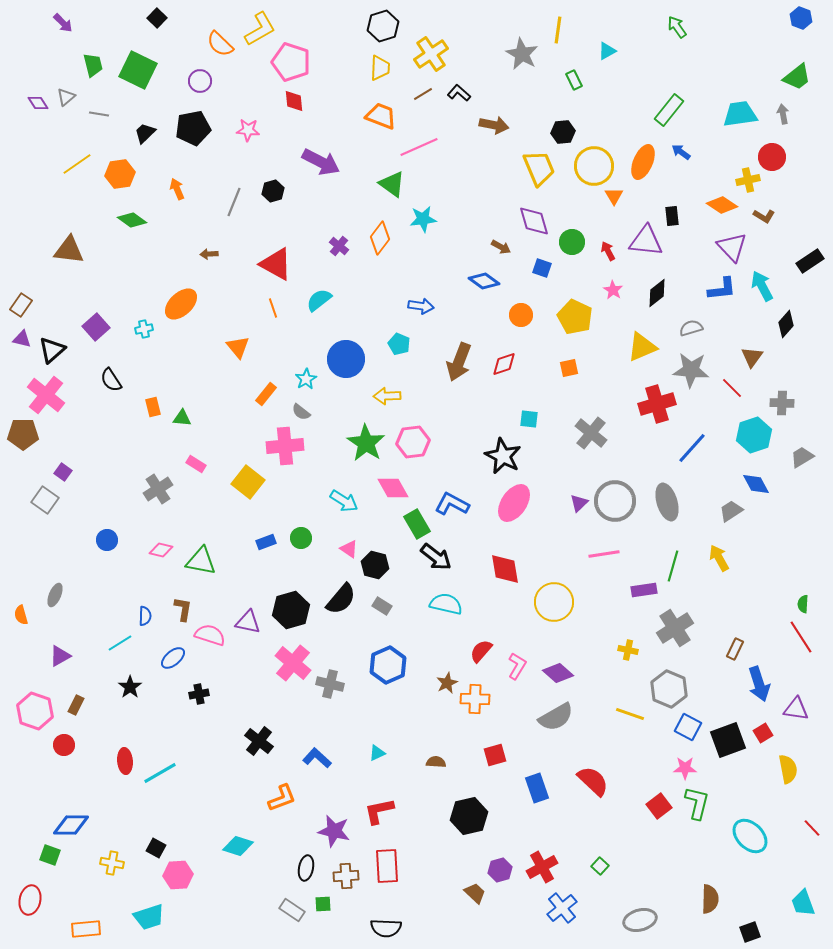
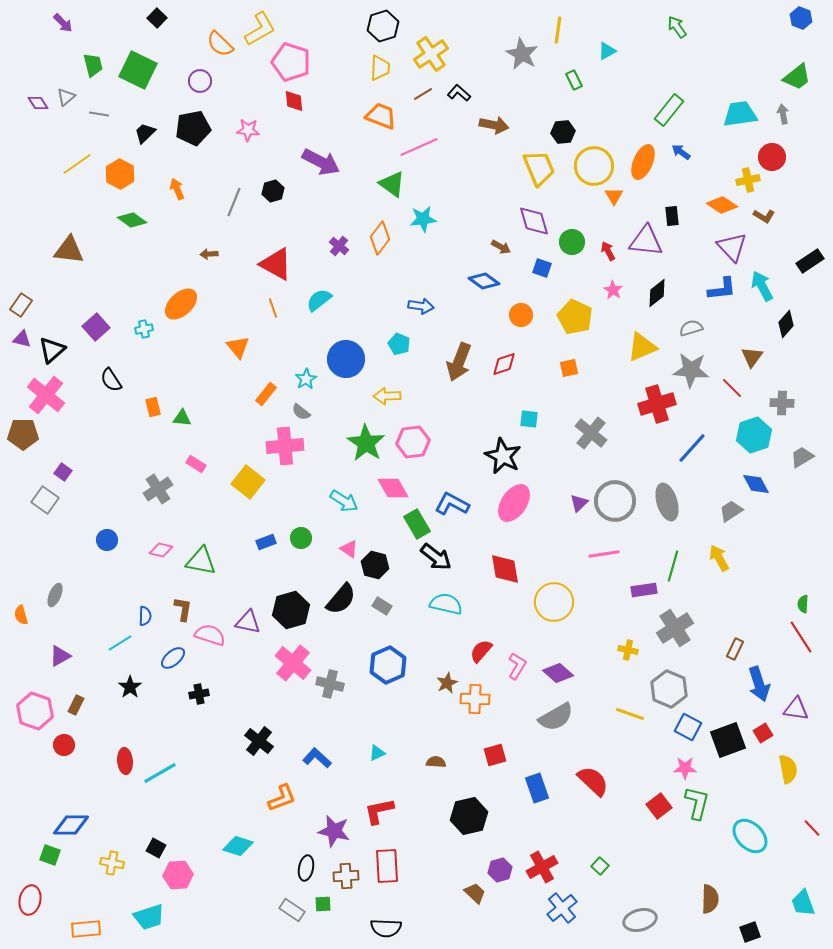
orange hexagon at (120, 174): rotated 24 degrees counterclockwise
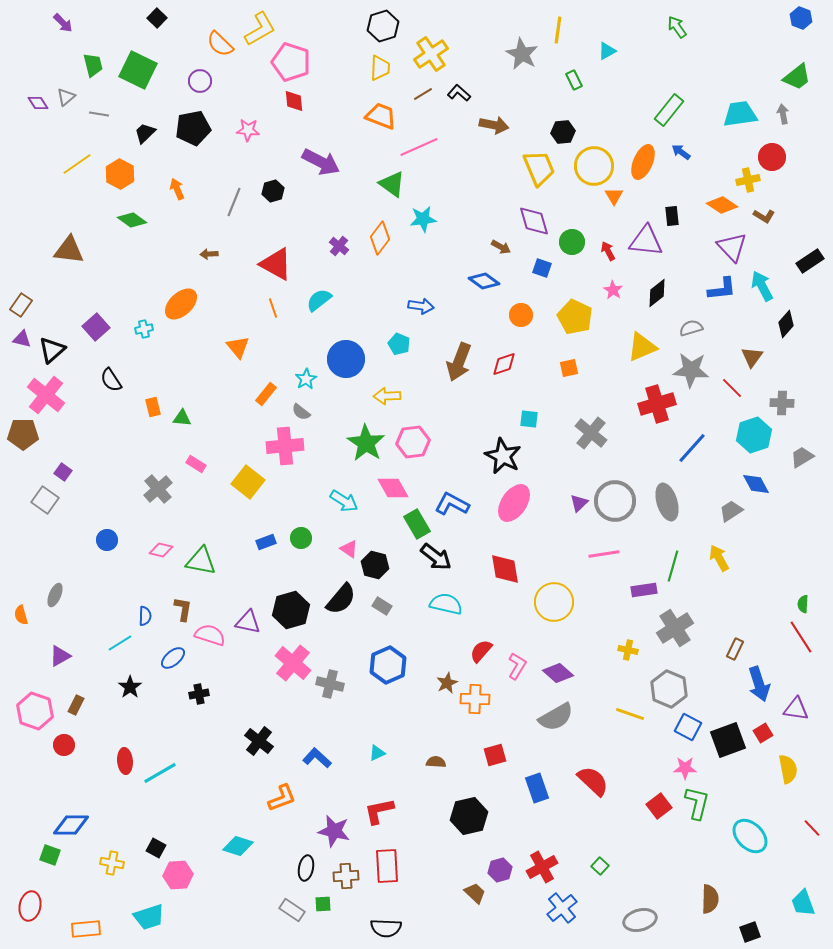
gray cross at (158, 489): rotated 8 degrees counterclockwise
red ellipse at (30, 900): moved 6 px down
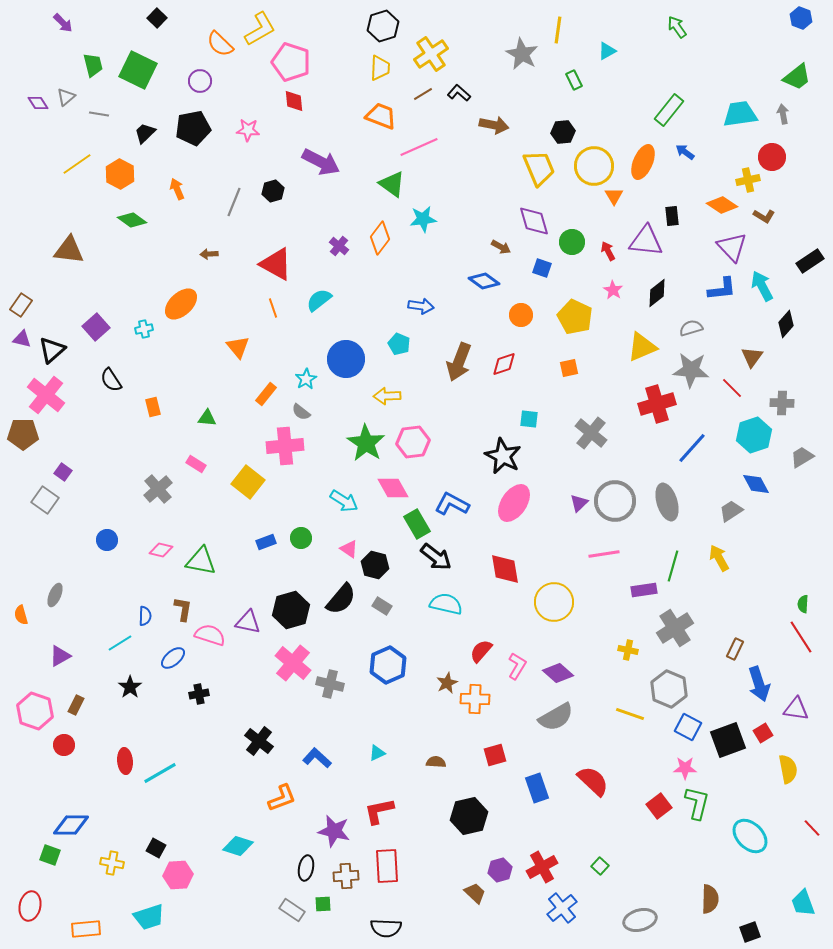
blue arrow at (681, 152): moved 4 px right
green triangle at (182, 418): moved 25 px right
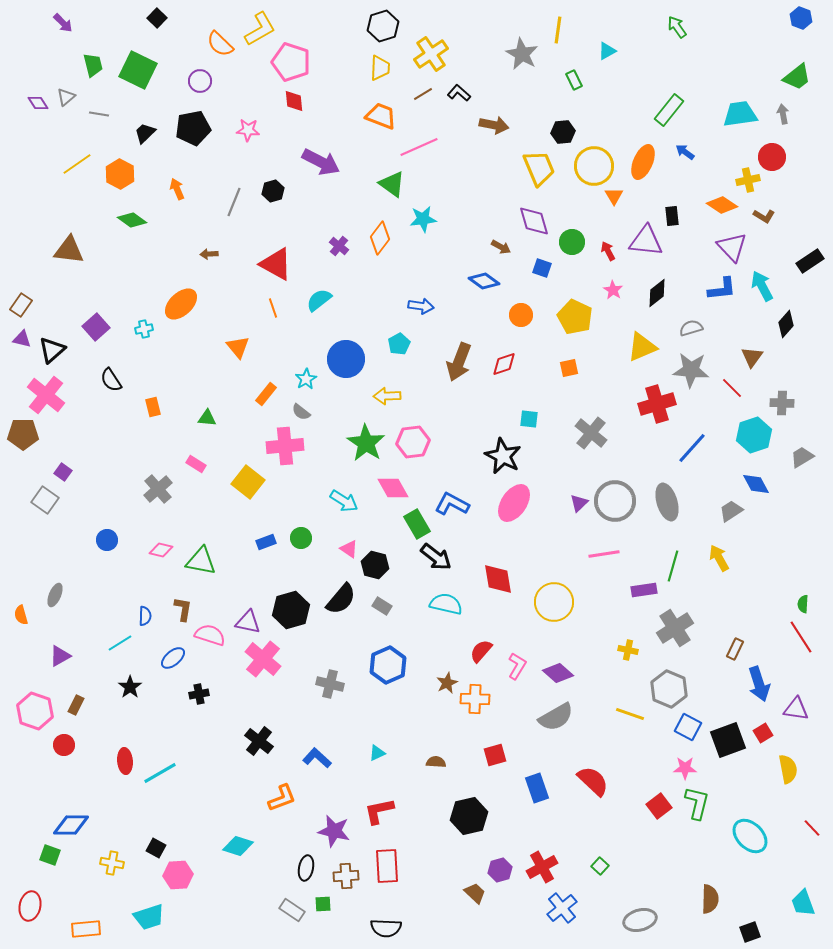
cyan pentagon at (399, 344): rotated 20 degrees clockwise
red diamond at (505, 569): moved 7 px left, 10 px down
pink cross at (293, 663): moved 30 px left, 4 px up
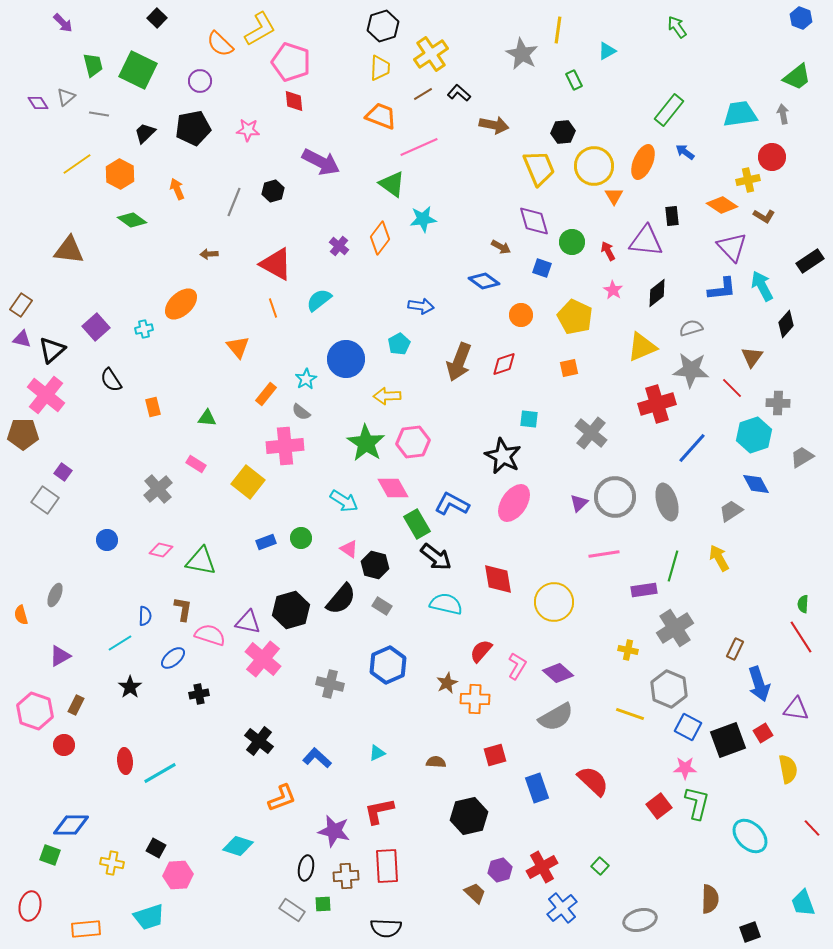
gray cross at (782, 403): moved 4 px left
gray circle at (615, 501): moved 4 px up
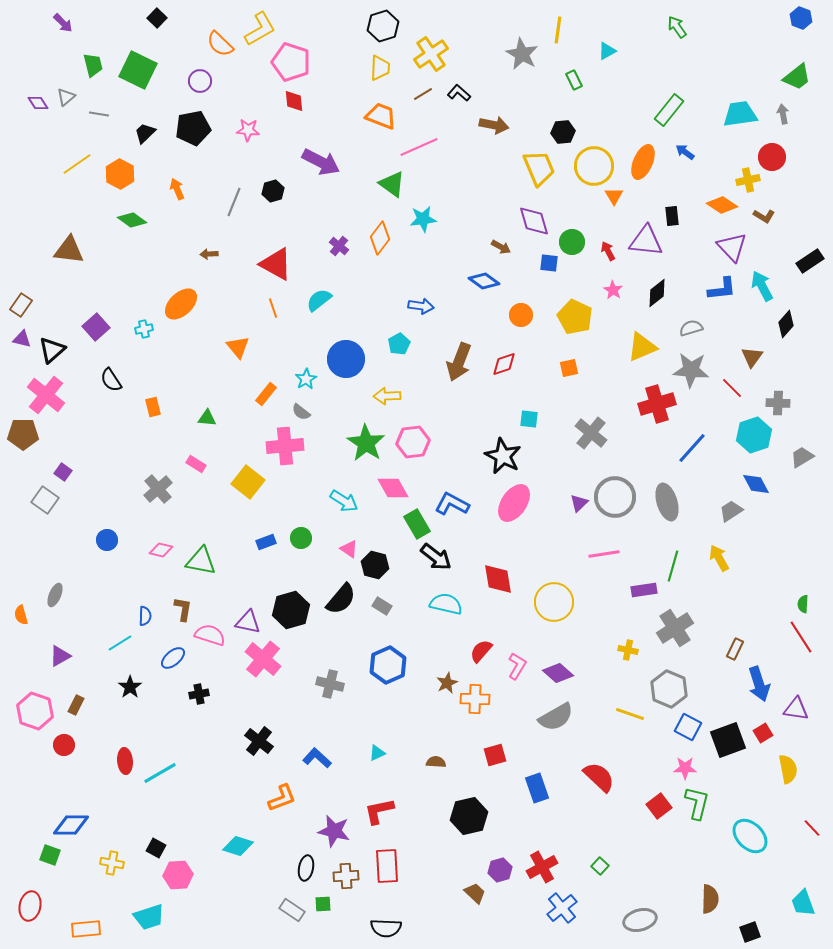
blue square at (542, 268): moved 7 px right, 5 px up; rotated 12 degrees counterclockwise
red semicircle at (593, 781): moved 6 px right, 4 px up
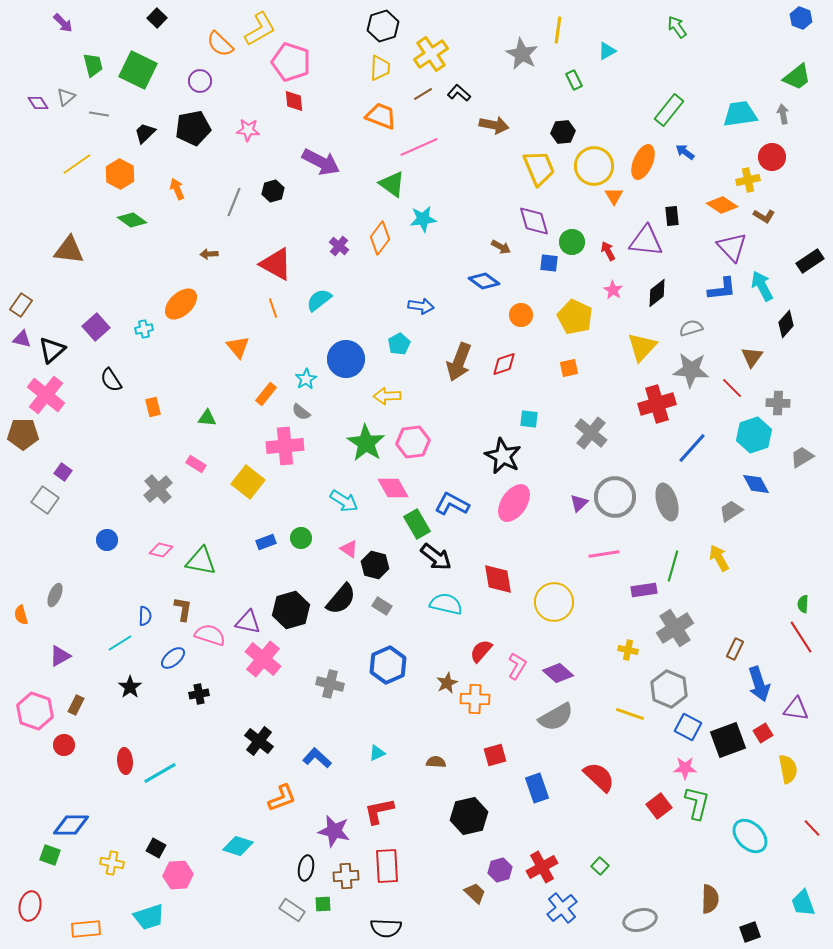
yellow triangle at (642, 347): rotated 24 degrees counterclockwise
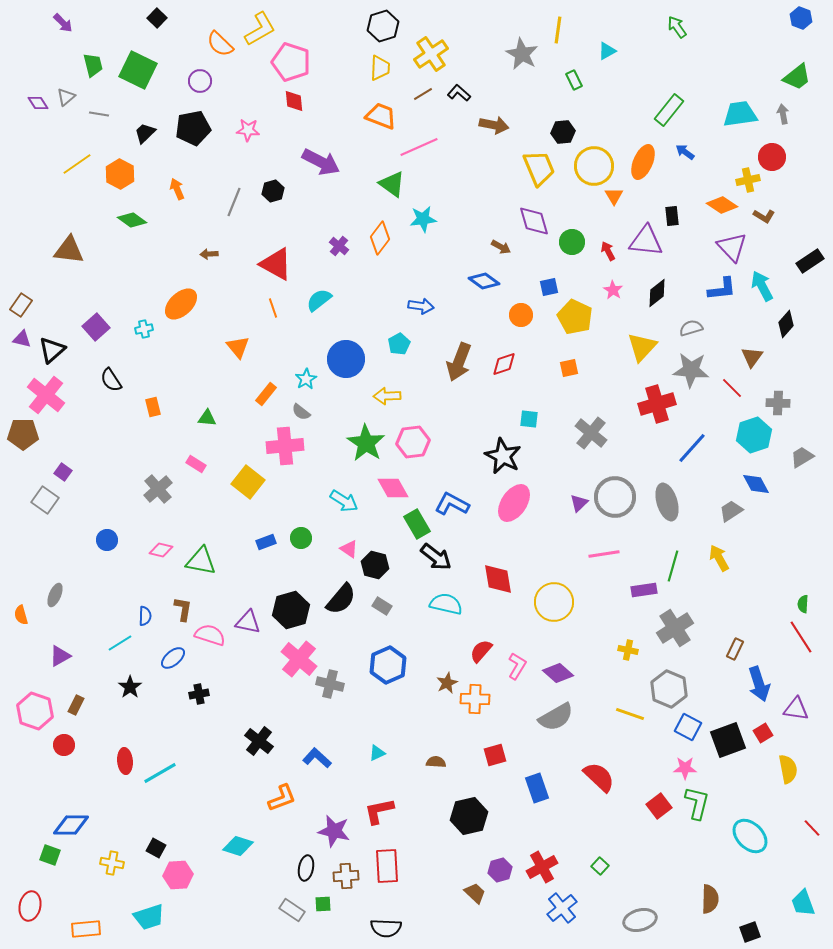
blue square at (549, 263): moved 24 px down; rotated 18 degrees counterclockwise
pink cross at (263, 659): moved 36 px right
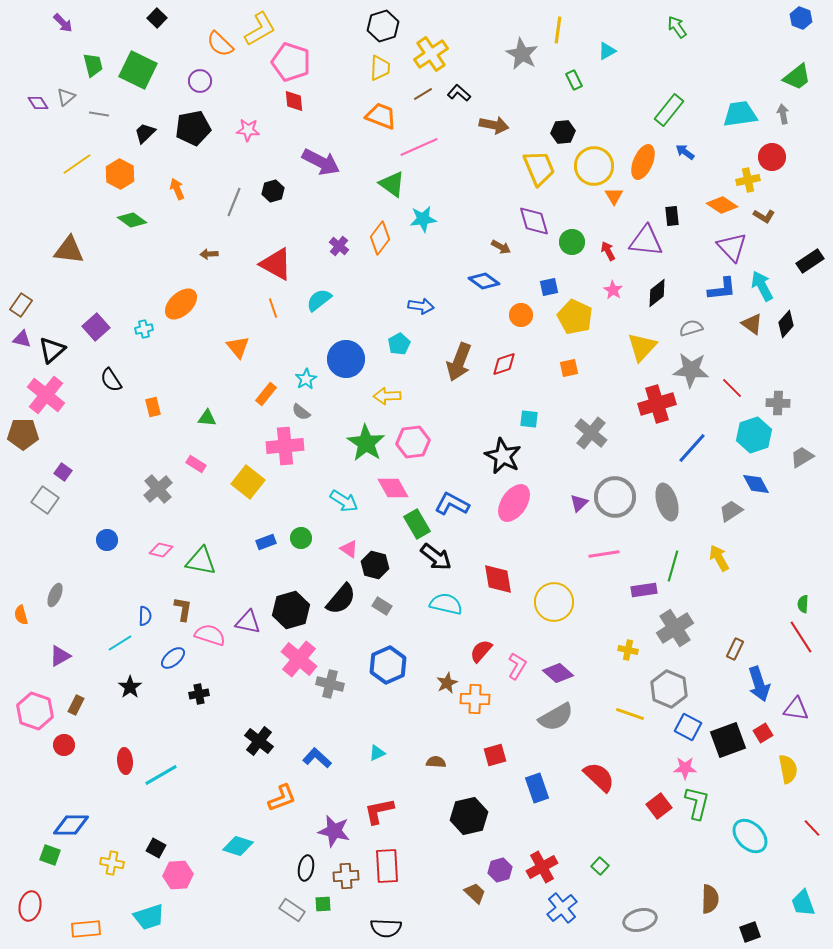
brown triangle at (752, 357): moved 33 px up; rotated 30 degrees counterclockwise
cyan line at (160, 773): moved 1 px right, 2 px down
